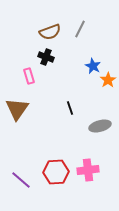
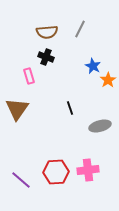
brown semicircle: moved 3 px left; rotated 15 degrees clockwise
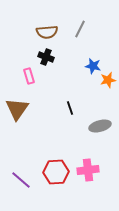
blue star: rotated 14 degrees counterclockwise
orange star: rotated 21 degrees clockwise
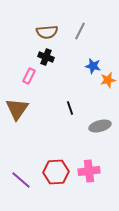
gray line: moved 2 px down
pink rectangle: rotated 42 degrees clockwise
pink cross: moved 1 px right, 1 px down
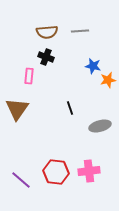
gray line: rotated 60 degrees clockwise
pink rectangle: rotated 21 degrees counterclockwise
red hexagon: rotated 10 degrees clockwise
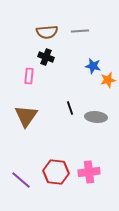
brown triangle: moved 9 px right, 7 px down
gray ellipse: moved 4 px left, 9 px up; rotated 20 degrees clockwise
pink cross: moved 1 px down
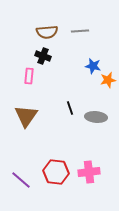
black cross: moved 3 px left, 1 px up
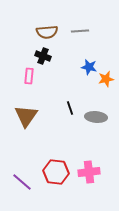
blue star: moved 4 px left, 1 px down
orange star: moved 2 px left, 1 px up
purple line: moved 1 px right, 2 px down
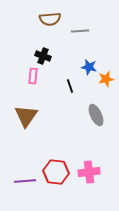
brown semicircle: moved 3 px right, 13 px up
pink rectangle: moved 4 px right
black line: moved 22 px up
gray ellipse: moved 2 px up; rotated 60 degrees clockwise
purple line: moved 3 px right, 1 px up; rotated 45 degrees counterclockwise
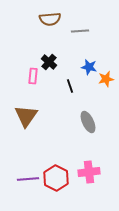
black cross: moved 6 px right, 6 px down; rotated 21 degrees clockwise
gray ellipse: moved 8 px left, 7 px down
red hexagon: moved 6 px down; rotated 20 degrees clockwise
purple line: moved 3 px right, 2 px up
